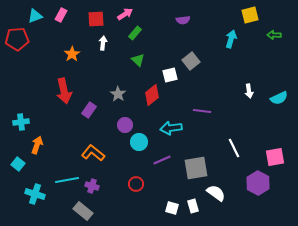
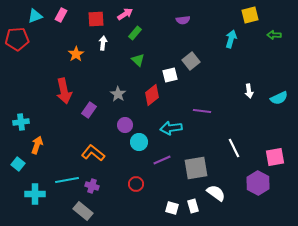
orange star at (72, 54): moved 4 px right
cyan cross at (35, 194): rotated 18 degrees counterclockwise
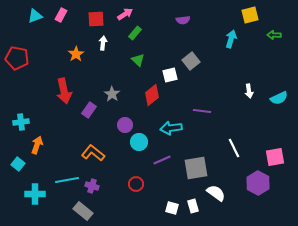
red pentagon at (17, 39): moved 19 px down; rotated 15 degrees clockwise
gray star at (118, 94): moved 6 px left
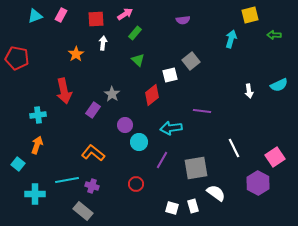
cyan semicircle at (279, 98): moved 13 px up
purple rectangle at (89, 110): moved 4 px right
cyan cross at (21, 122): moved 17 px right, 7 px up
pink square at (275, 157): rotated 24 degrees counterclockwise
purple line at (162, 160): rotated 36 degrees counterclockwise
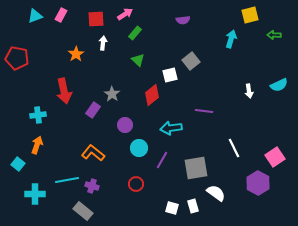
purple line at (202, 111): moved 2 px right
cyan circle at (139, 142): moved 6 px down
